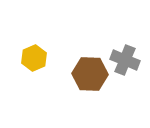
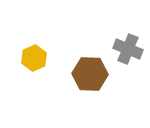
gray cross: moved 3 px right, 11 px up
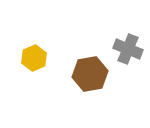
brown hexagon: rotated 12 degrees counterclockwise
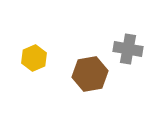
gray cross: rotated 12 degrees counterclockwise
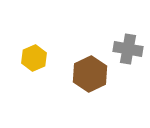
brown hexagon: rotated 16 degrees counterclockwise
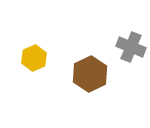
gray cross: moved 3 px right, 2 px up; rotated 12 degrees clockwise
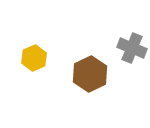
gray cross: moved 1 px right, 1 px down
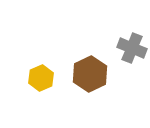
yellow hexagon: moved 7 px right, 20 px down
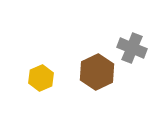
brown hexagon: moved 7 px right, 2 px up
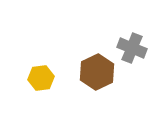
yellow hexagon: rotated 15 degrees clockwise
